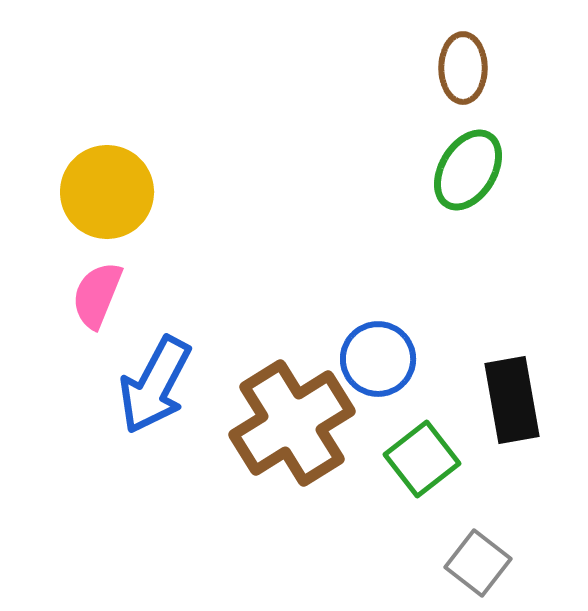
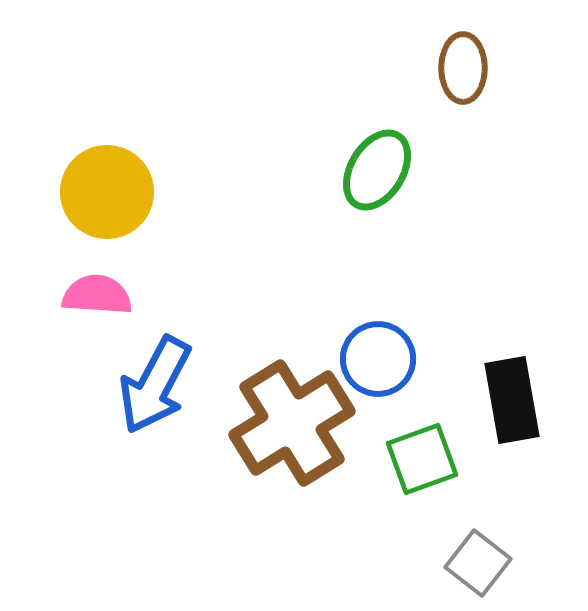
green ellipse: moved 91 px left
pink semicircle: rotated 72 degrees clockwise
green square: rotated 18 degrees clockwise
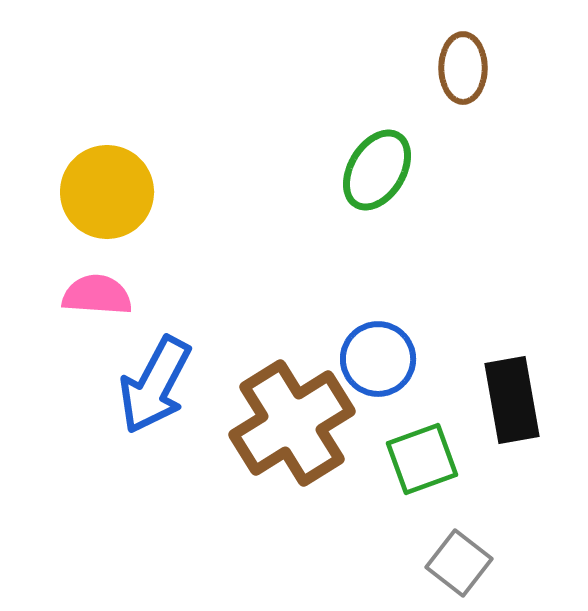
gray square: moved 19 px left
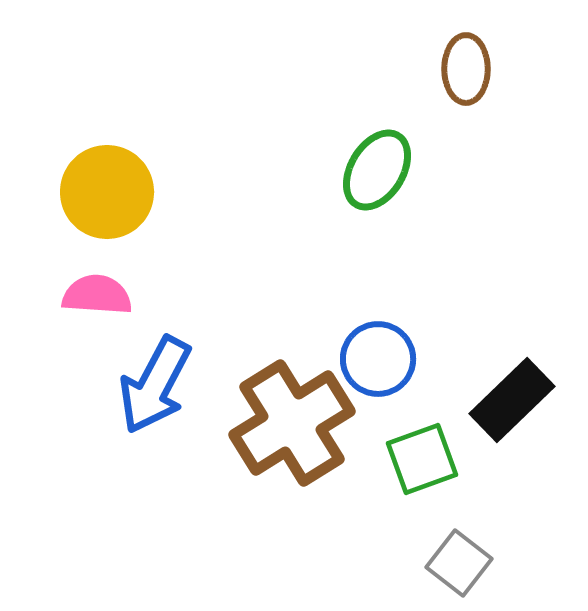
brown ellipse: moved 3 px right, 1 px down
black rectangle: rotated 56 degrees clockwise
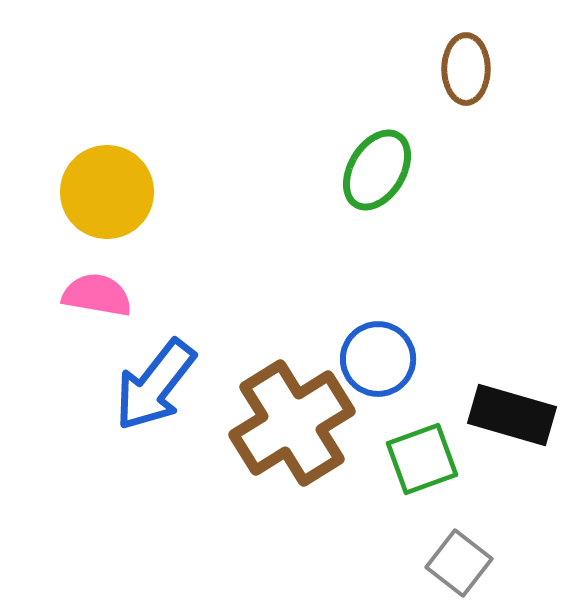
pink semicircle: rotated 6 degrees clockwise
blue arrow: rotated 10 degrees clockwise
black rectangle: moved 15 px down; rotated 60 degrees clockwise
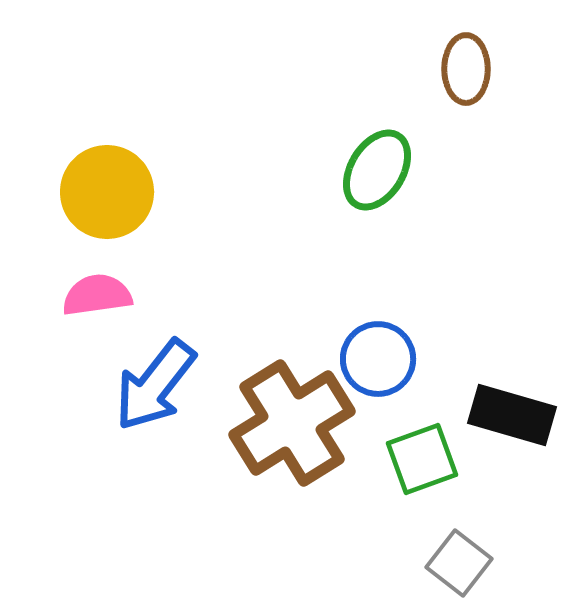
pink semicircle: rotated 18 degrees counterclockwise
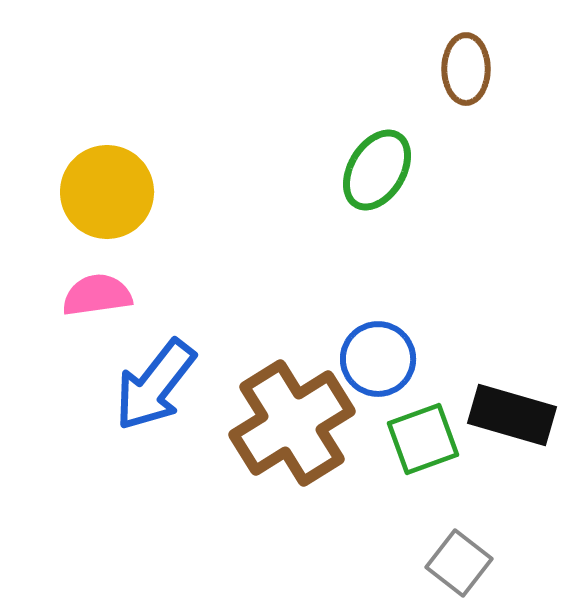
green square: moved 1 px right, 20 px up
